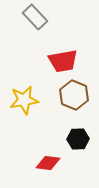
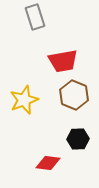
gray rectangle: rotated 25 degrees clockwise
yellow star: rotated 12 degrees counterclockwise
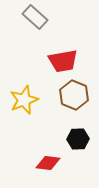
gray rectangle: rotated 30 degrees counterclockwise
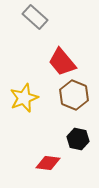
red trapezoid: moved 1 px left, 1 px down; rotated 60 degrees clockwise
yellow star: moved 2 px up
black hexagon: rotated 15 degrees clockwise
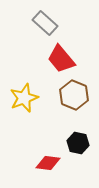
gray rectangle: moved 10 px right, 6 px down
red trapezoid: moved 1 px left, 3 px up
black hexagon: moved 4 px down
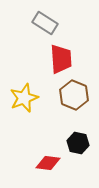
gray rectangle: rotated 10 degrees counterclockwise
red trapezoid: rotated 144 degrees counterclockwise
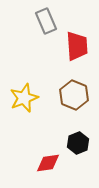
gray rectangle: moved 1 px right, 2 px up; rotated 35 degrees clockwise
red trapezoid: moved 16 px right, 13 px up
black hexagon: rotated 25 degrees clockwise
red diamond: rotated 15 degrees counterclockwise
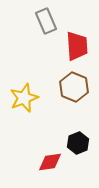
brown hexagon: moved 8 px up
red diamond: moved 2 px right, 1 px up
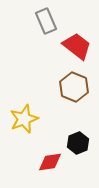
red trapezoid: rotated 48 degrees counterclockwise
yellow star: moved 21 px down
